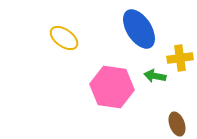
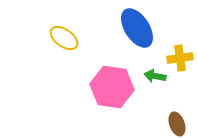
blue ellipse: moved 2 px left, 1 px up
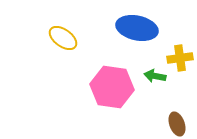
blue ellipse: rotated 45 degrees counterclockwise
yellow ellipse: moved 1 px left
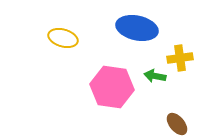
yellow ellipse: rotated 20 degrees counterclockwise
brown ellipse: rotated 20 degrees counterclockwise
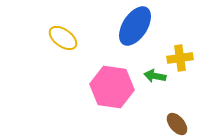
blue ellipse: moved 2 px left, 2 px up; rotated 69 degrees counterclockwise
yellow ellipse: rotated 20 degrees clockwise
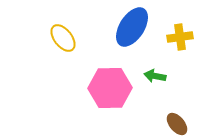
blue ellipse: moved 3 px left, 1 px down
yellow ellipse: rotated 16 degrees clockwise
yellow cross: moved 21 px up
pink hexagon: moved 2 px left, 1 px down; rotated 9 degrees counterclockwise
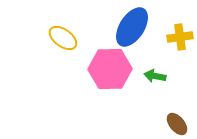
yellow ellipse: rotated 16 degrees counterclockwise
pink hexagon: moved 19 px up
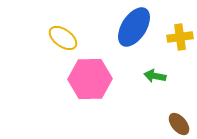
blue ellipse: moved 2 px right
pink hexagon: moved 20 px left, 10 px down
brown ellipse: moved 2 px right
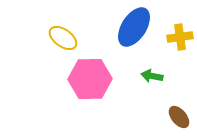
green arrow: moved 3 px left
brown ellipse: moved 7 px up
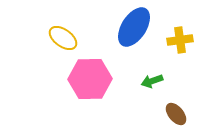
yellow cross: moved 3 px down
green arrow: moved 5 px down; rotated 30 degrees counterclockwise
brown ellipse: moved 3 px left, 3 px up
